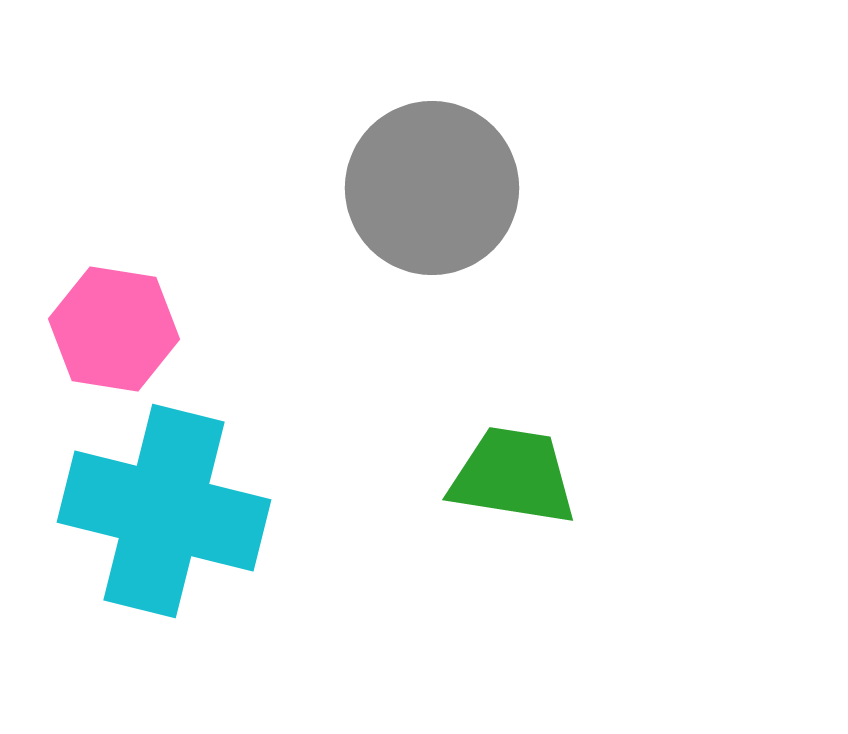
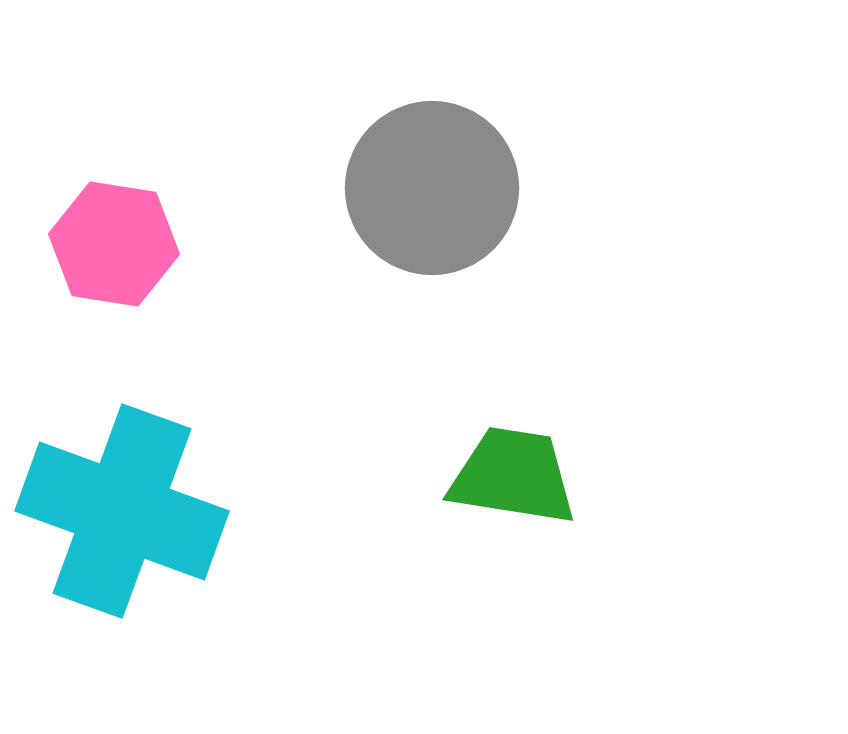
pink hexagon: moved 85 px up
cyan cross: moved 42 px left; rotated 6 degrees clockwise
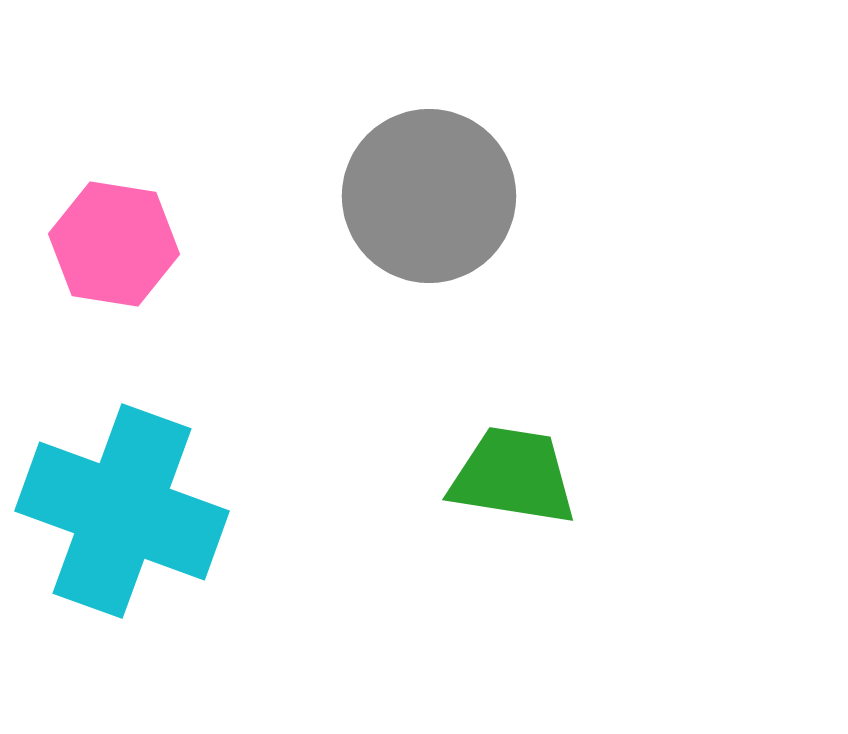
gray circle: moved 3 px left, 8 px down
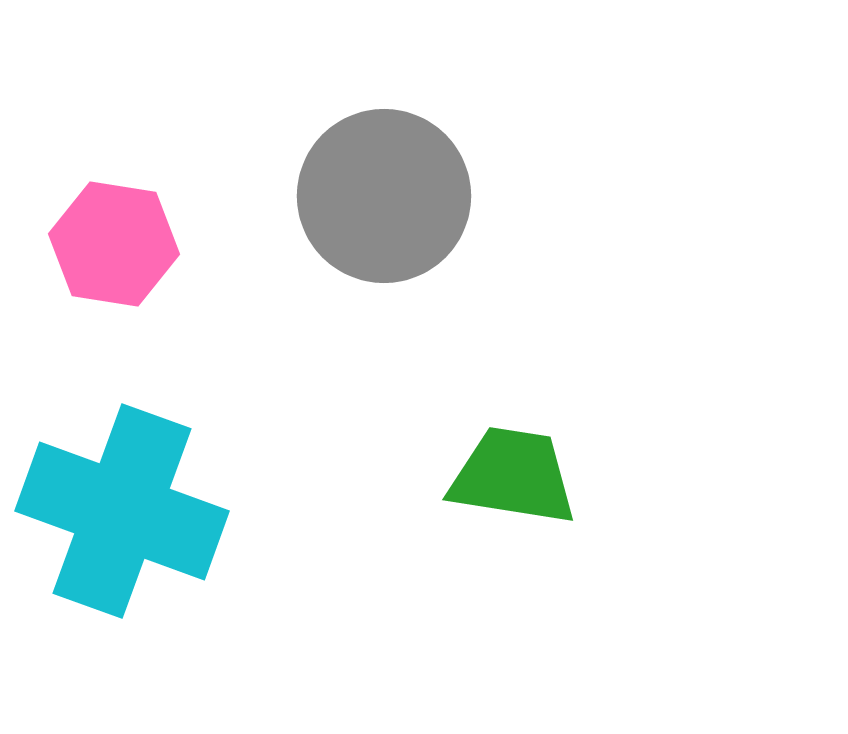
gray circle: moved 45 px left
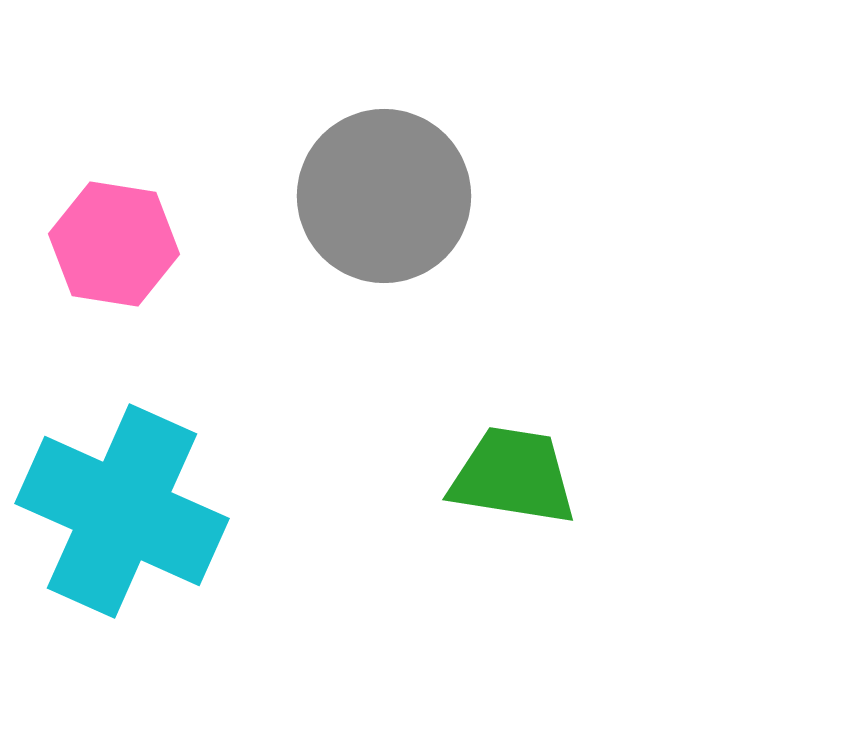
cyan cross: rotated 4 degrees clockwise
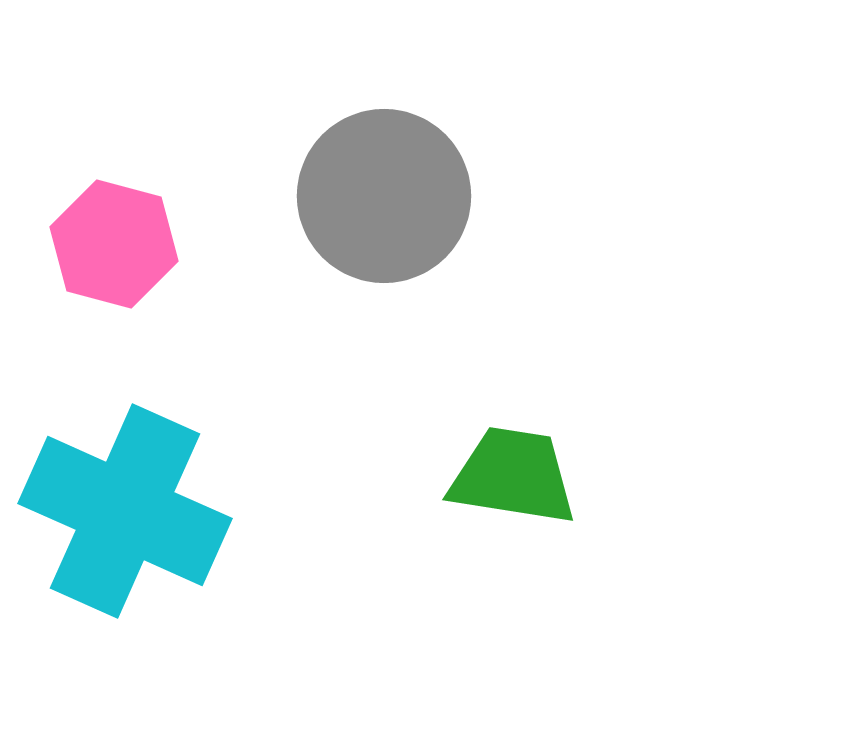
pink hexagon: rotated 6 degrees clockwise
cyan cross: moved 3 px right
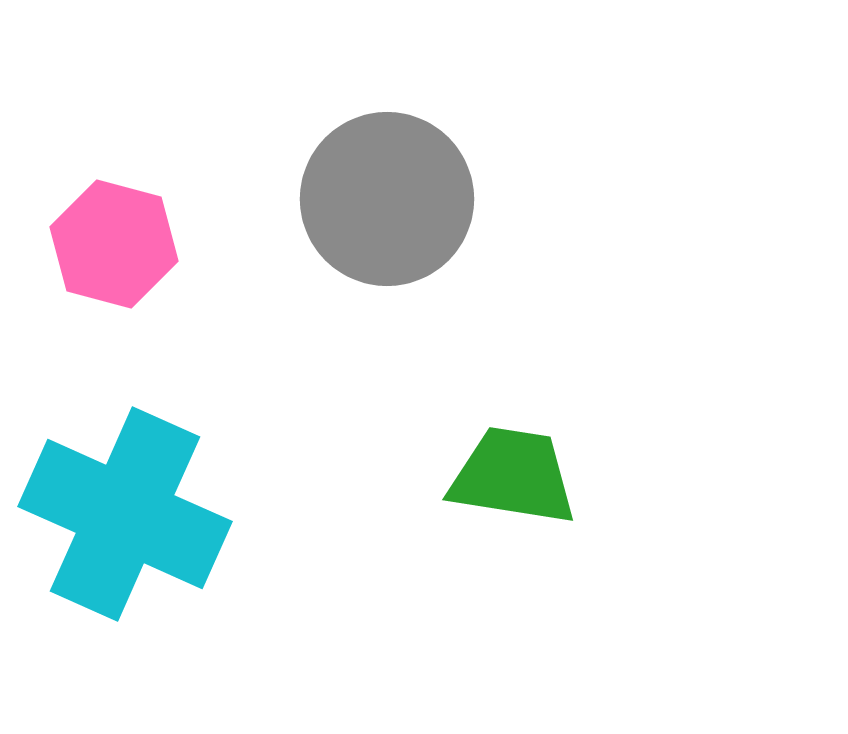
gray circle: moved 3 px right, 3 px down
cyan cross: moved 3 px down
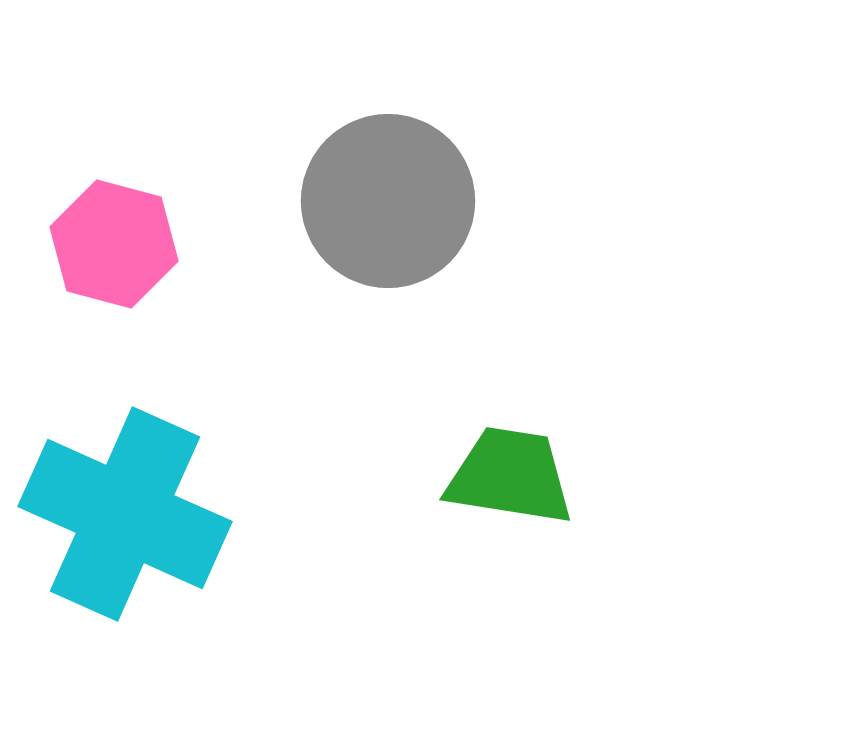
gray circle: moved 1 px right, 2 px down
green trapezoid: moved 3 px left
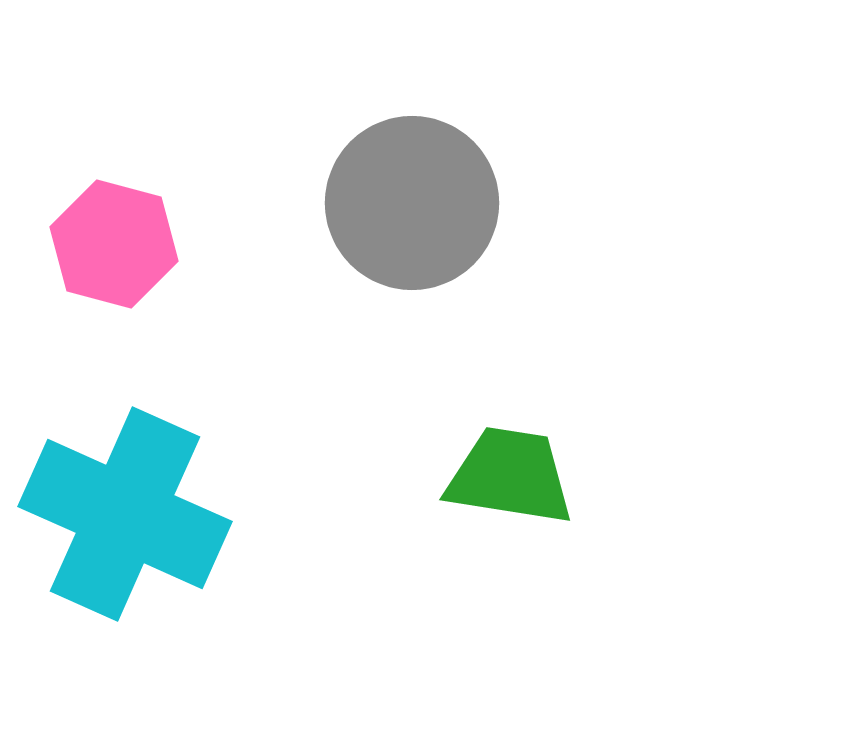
gray circle: moved 24 px right, 2 px down
